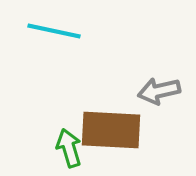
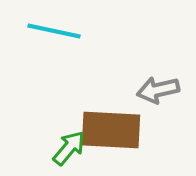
gray arrow: moved 1 px left, 1 px up
green arrow: rotated 57 degrees clockwise
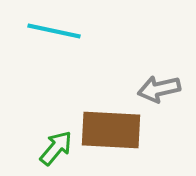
gray arrow: moved 1 px right, 1 px up
green arrow: moved 13 px left
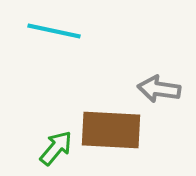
gray arrow: rotated 21 degrees clockwise
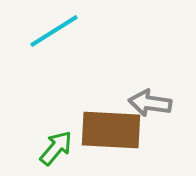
cyan line: rotated 44 degrees counterclockwise
gray arrow: moved 9 px left, 14 px down
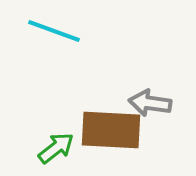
cyan line: rotated 52 degrees clockwise
green arrow: rotated 12 degrees clockwise
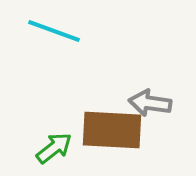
brown rectangle: moved 1 px right
green arrow: moved 2 px left
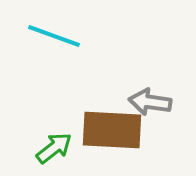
cyan line: moved 5 px down
gray arrow: moved 1 px up
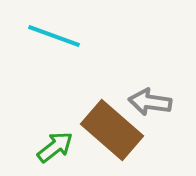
brown rectangle: rotated 38 degrees clockwise
green arrow: moved 1 px right, 1 px up
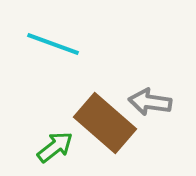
cyan line: moved 1 px left, 8 px down
brown rectangle: moved 7 px left, 7 px up
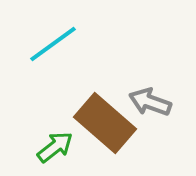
cyan line: rotated 56 degrees counterclockwise
gray arrow: rotated 12 degrees clockwise
